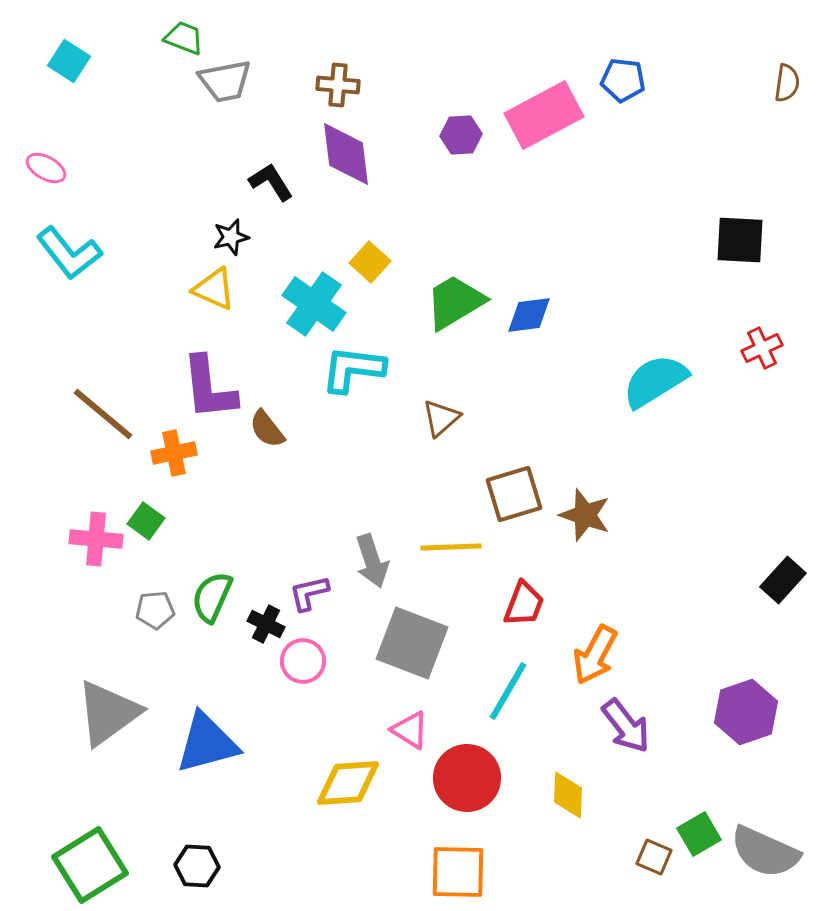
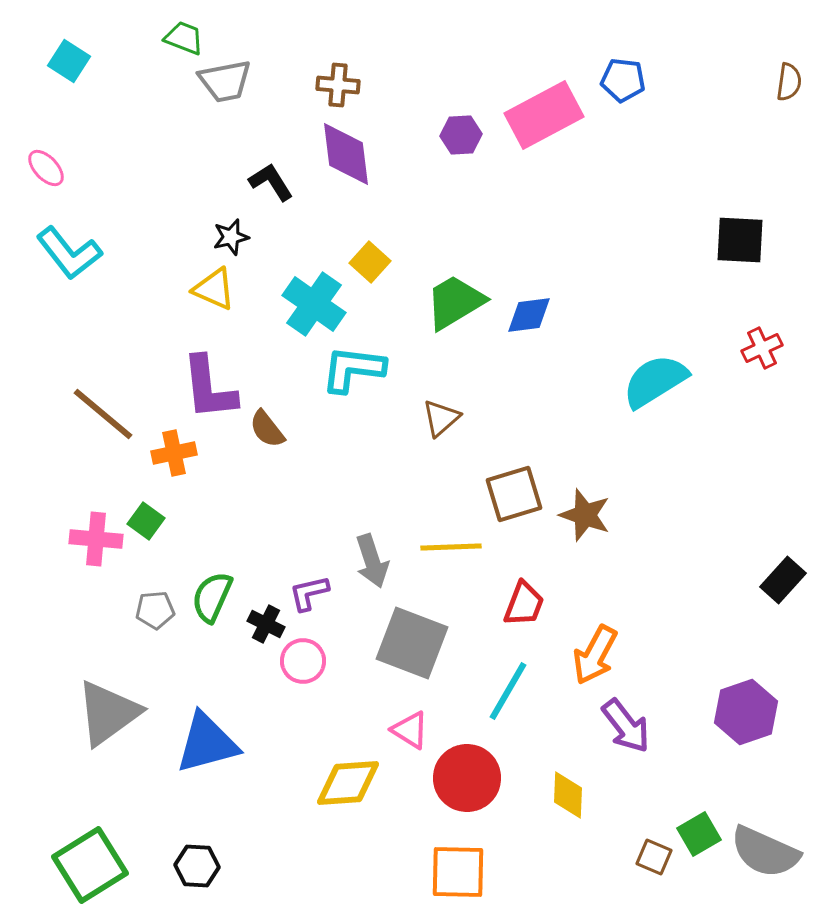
brown semicircle at (787, 83): moved 2 px right, 1 px up
pink ellipse at (46, 168): rotated 18 degrees clockwise
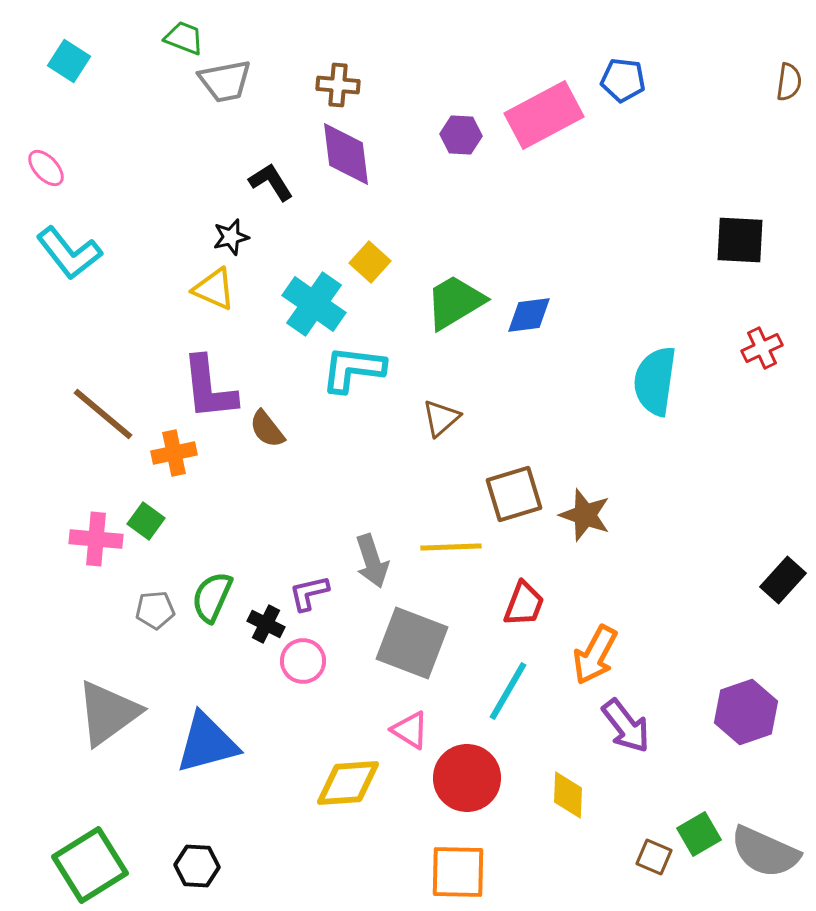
purple hexagon at (461, 135): rotated 6 degrees clockwise
cyan semicircle at (655, 381): rotated 50 degrees counterclockwise
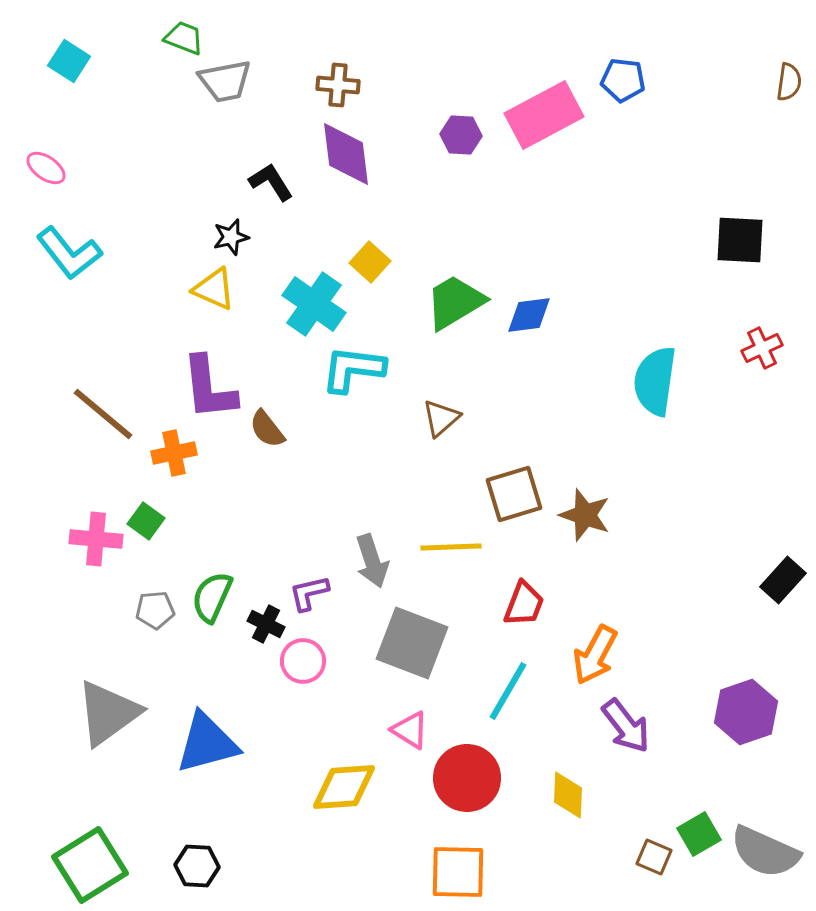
pink ellipse at (46, 168): rotated 12 degrees counterclockwise
yellow diamond at (348, 783): moved 4 px left, 4 px down
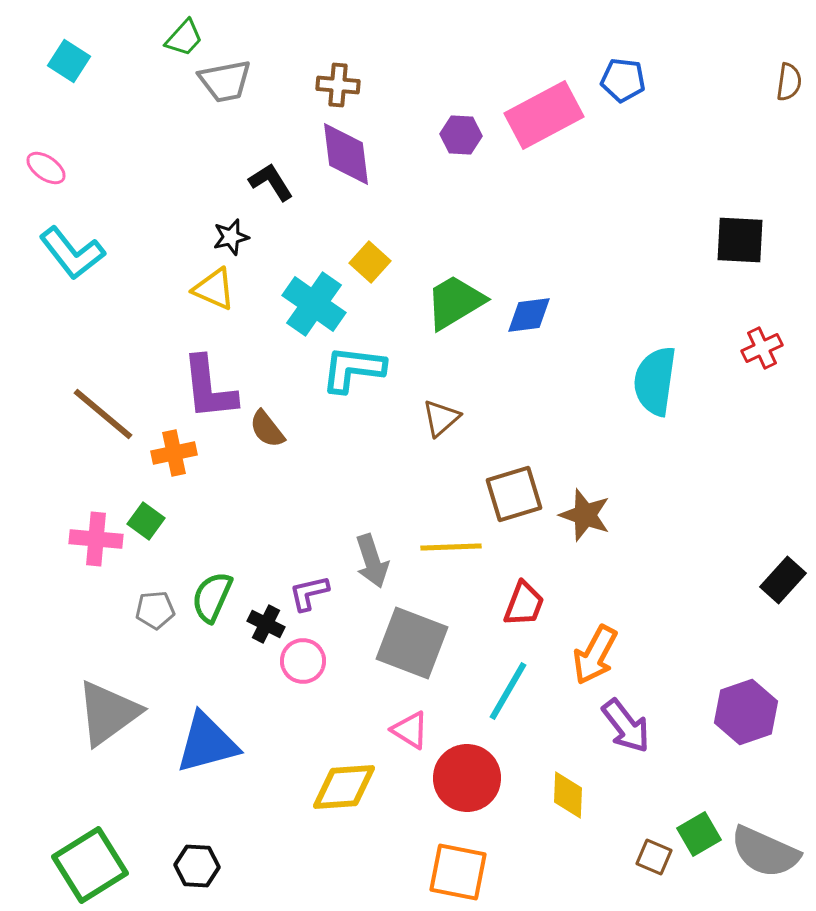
green trapezoid at (184, 38): rotated 111 degrees clockwise
cyan L-shape at (69, 253): moved 3 px right
orange square at (458, 872): rotated 10 degrees clockwise
